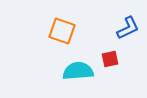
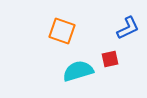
cyan semicircle: rotated 12 degrees counterclockwise
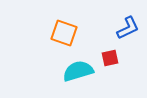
orange square: moved 2 px right, 2 px down
red square: moved 1 px up
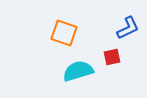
red square: moved 2 px right, 1 px up
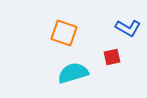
blue L-shape: rotated 55 degrees clockwise
cyan semicircle: moved 5 px left, 2 px down
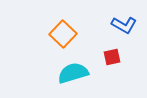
blue L-shape: moved 4 px left, 3 px up
orange square: moved 1 px left, 1 px down; rotated 24 degrees clockwise
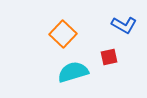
red square: moved 3 px left
cyan semicircle: moved 1 px up
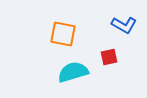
orange square: rotated 32 degrees counterclockwise
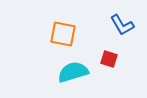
blue L-shape: moved 2 px left; rotated 30 degrees clockwise
red square: moved 2 px down; rotated 30 degrees clockwise
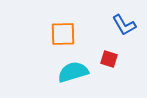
blue L-shape: moved 2 px right
orange square: rotated 12 degrees counterclockwise
